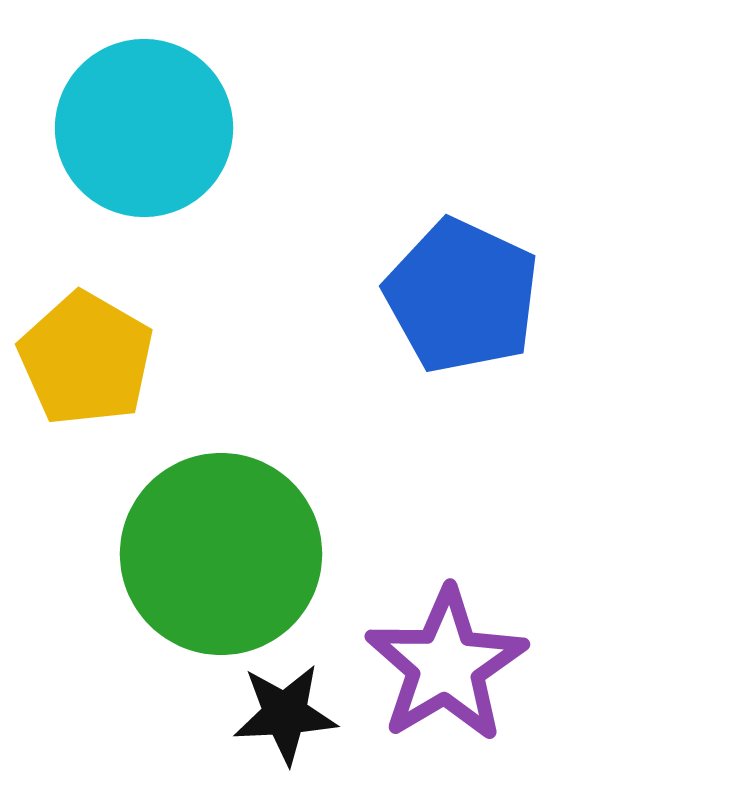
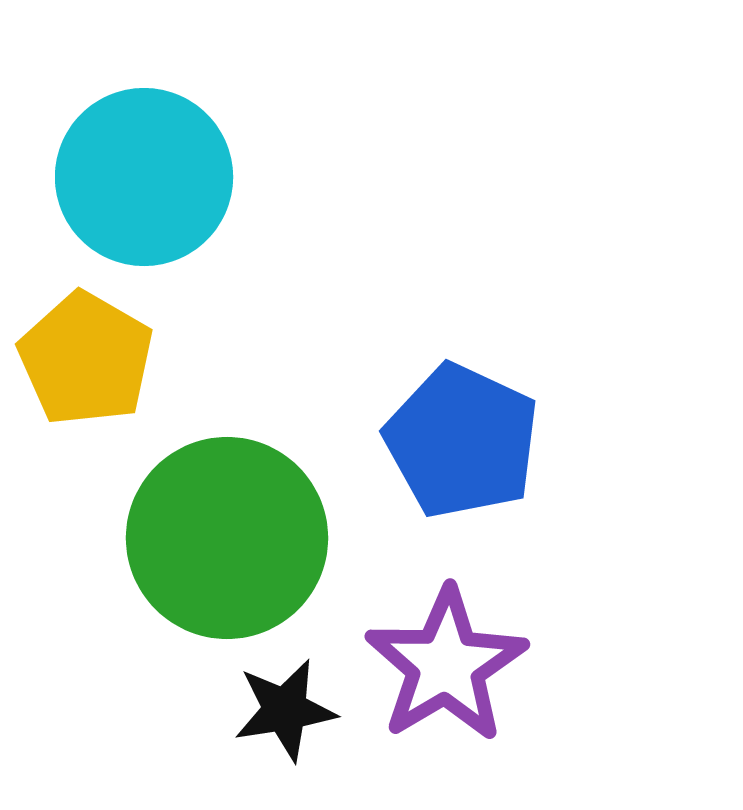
cyan circle: moved 49 px down
blue pentagon: moved 145 px down
green circle: moved 6 px right, 16 px up
black star: moved 4 px up; rotated 6 degrees counterclockwise
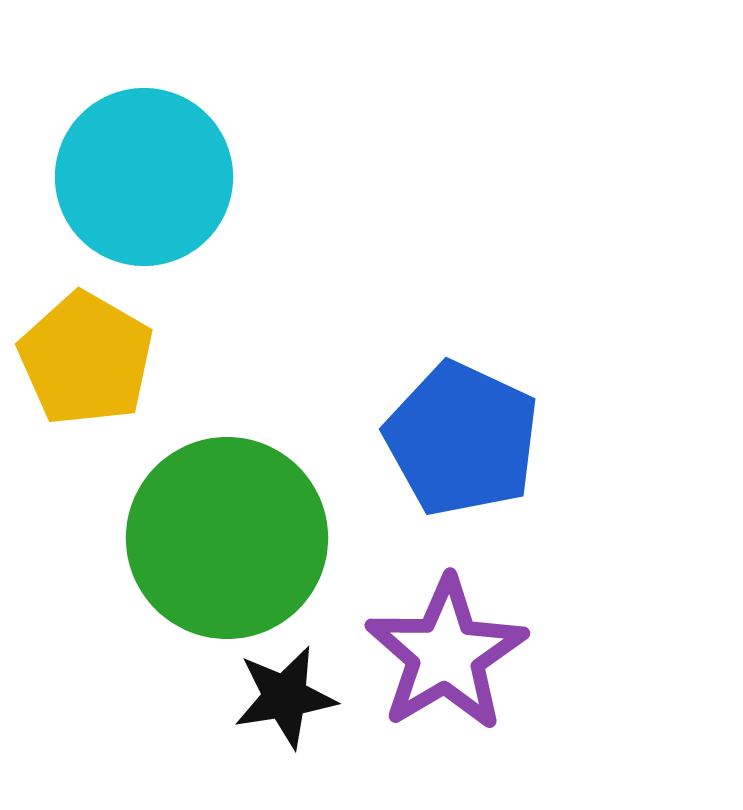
blue pentagon: moved 2 px up
purple star: moved 11 px up
black star: moved 13 px up
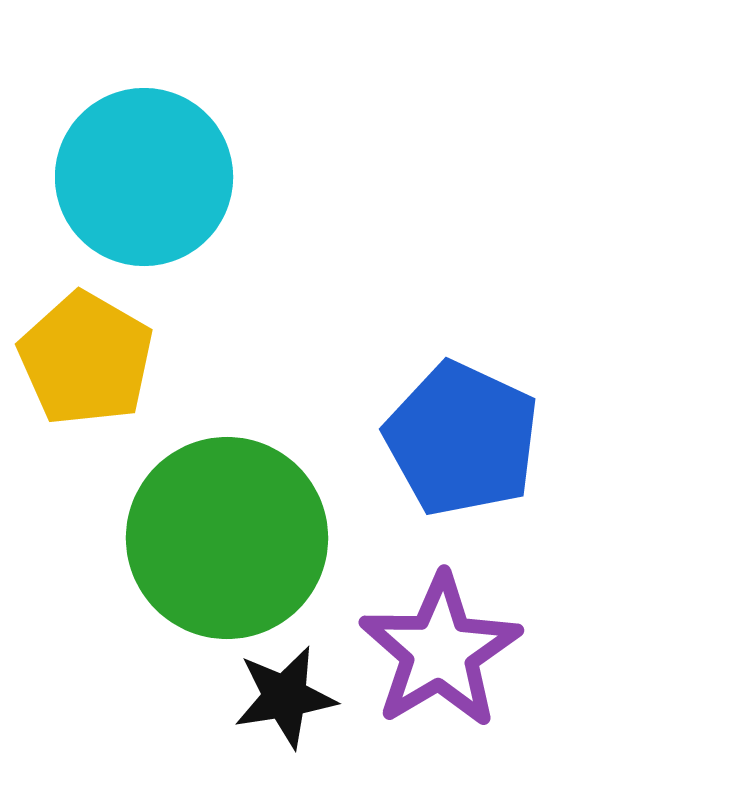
purple star: moved 6 px left, 3 px up
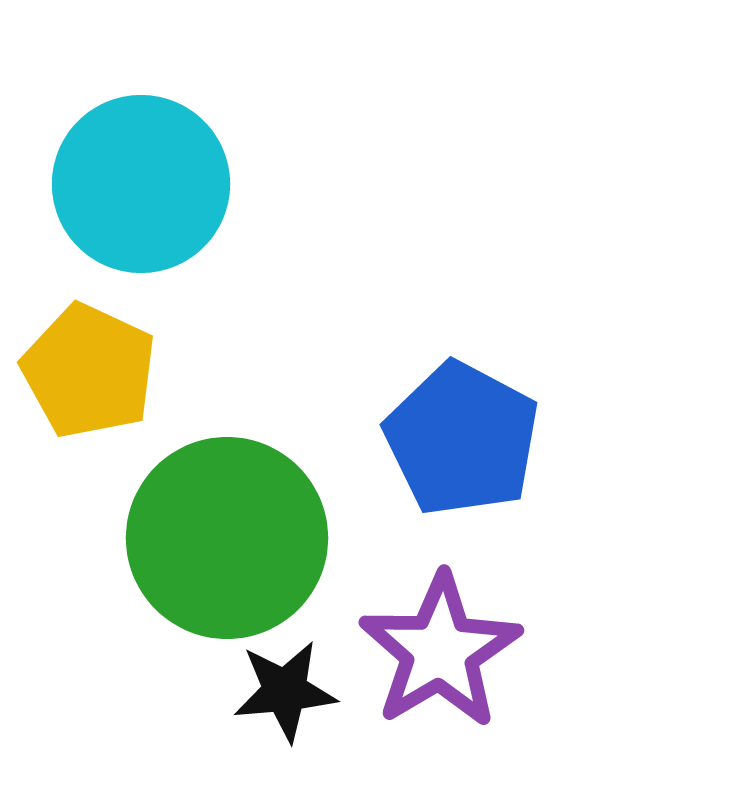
cyan circle: moved 3 px left, 7 px down
yellow pentagon: moved 3 px right, 12 px down; rotated 5 degrees counterclockwise
blue pentagon: rotated 3 degrees clockwise
black star: moved 6 px up; rotated 4 degrees clockwise
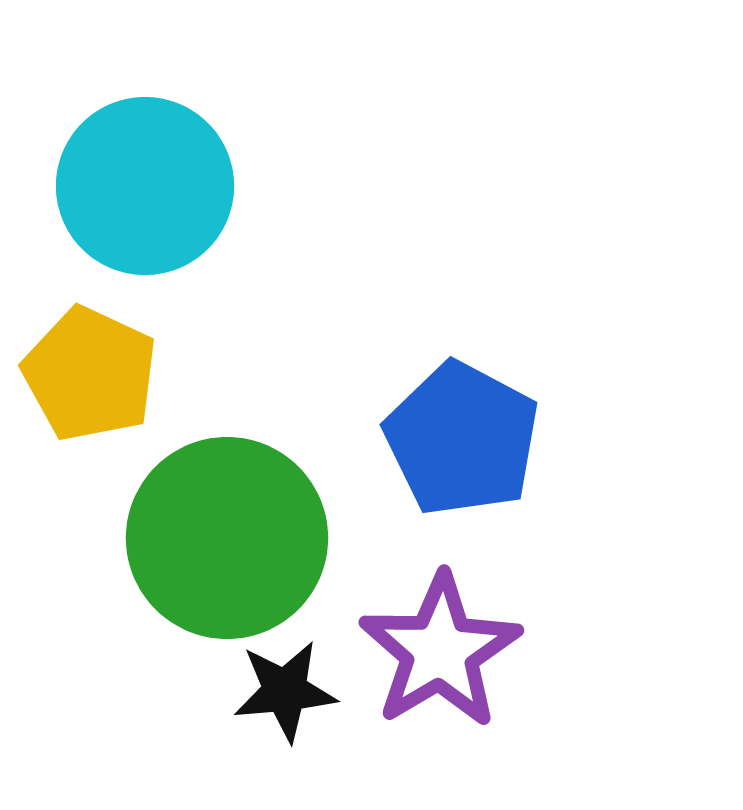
cyan circle: moved 4 px right, 2 px down
yellow pentagon: moved 1 px right, 3 px down
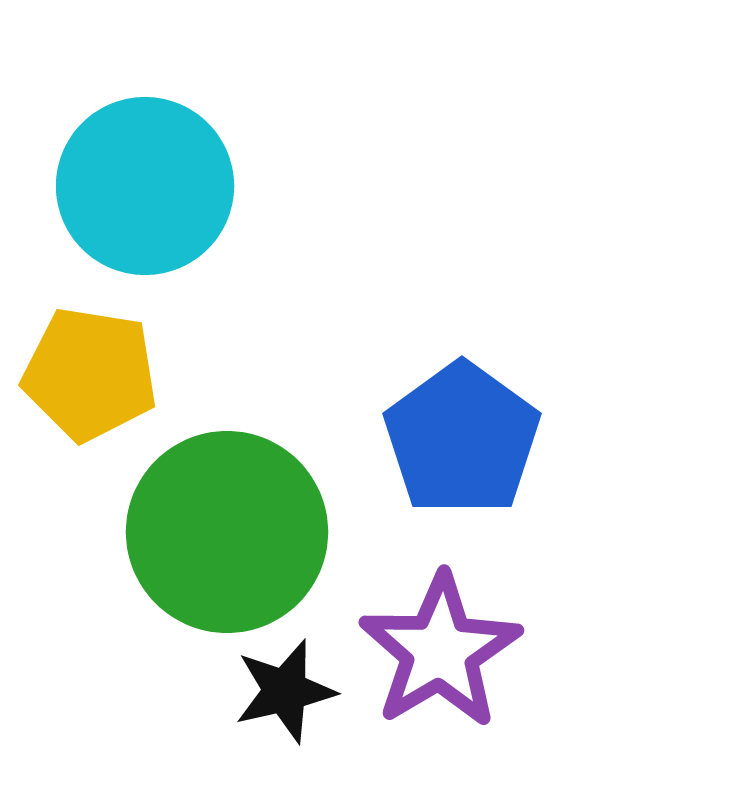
yellow pentagon: rotated 16 degrees counterclockwise
blue pentagon: rotated 8 degrees clockwise
green circle: moved 6 px up
black star: rotated 8 degrees counterclockwise
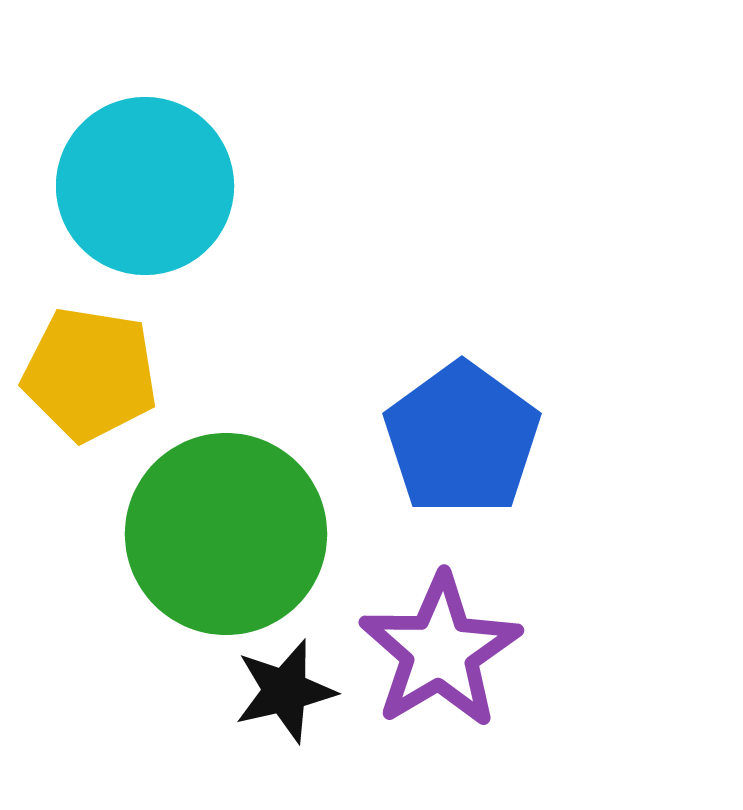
green circle: moved 1 px left, 2 px down
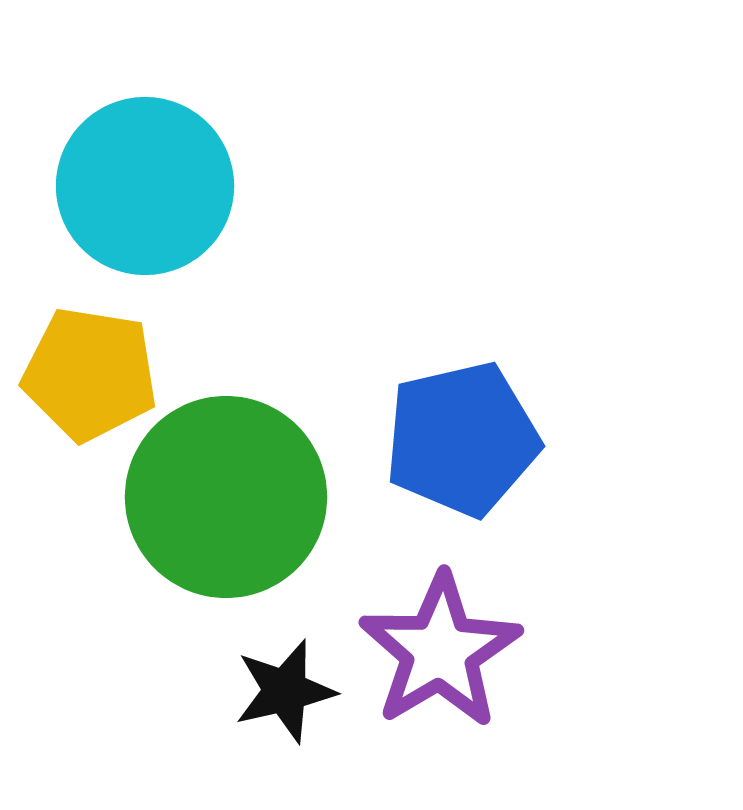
blue pentagon: rotated 23 degrees clockwise
green circle: moved 37 px up
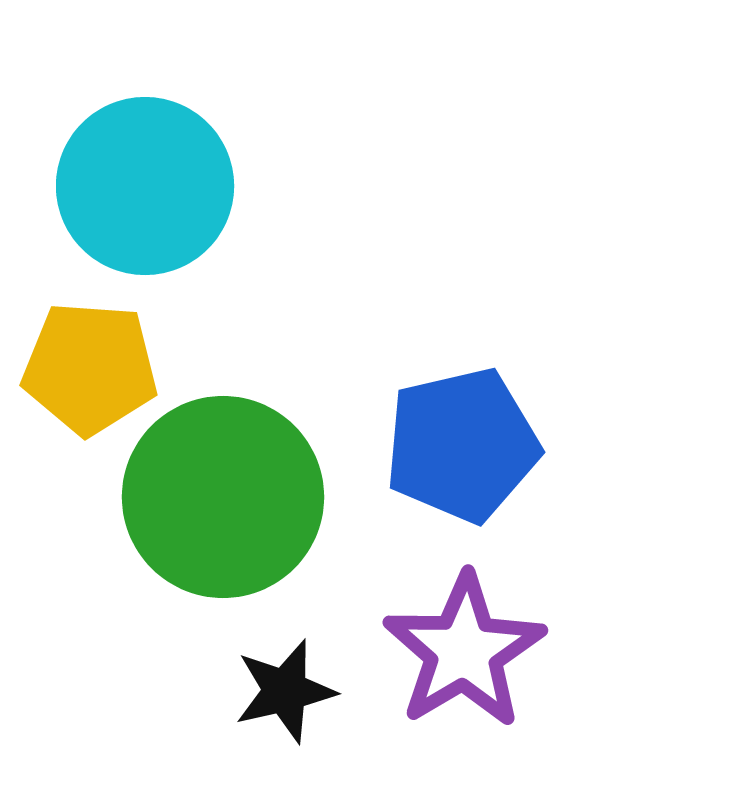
yellow pentagon: moved 6 px up; rotated 5 degrees counterclockwise
blue pentagon: moved 6 px down
green circle: moved 3 px left
purple star: moved 24 px right
